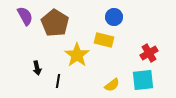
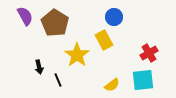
yellow rectangle: rotated 48 degrees clockwise
black arrow: moved 2 px right, 1 px up
black line: moved 1 px up; rotated 32 degrees counterclockwise
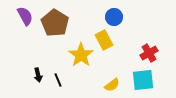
yellow star: moved 4 px right
black arrow: moved 1 px left, 8 px down
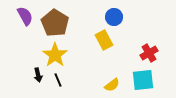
yellow star: moved 26 px left
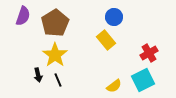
purple semicircle: moved 2 px left; rotated 48 degrees clockwise
brown pentagon: rotated 8 degrees clockwise
yellow rectangle: moved 2 px right; rotated 12 degrees counterclockwise
cyan square: rotated 20 degrees counterclockwise
yellow semicircle: moved 2 px right, 1 px down
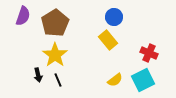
yellow rectangle: moved 2 px right
red cross: rotated 36 degrees counterclockwise
yellow semicircle: moved 1 px right, 6 px up
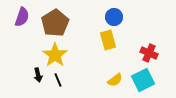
purple semicircle: moved 1 px left, 1 px down
yellow rectangle: rotated 24 degrees clockwise
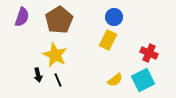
brown pentagon: moved 4 px right, 3 px up
yellow rectangle: rotated 42 degrees clockwise
yellow star: rotated 10 degrees counterclockwise
